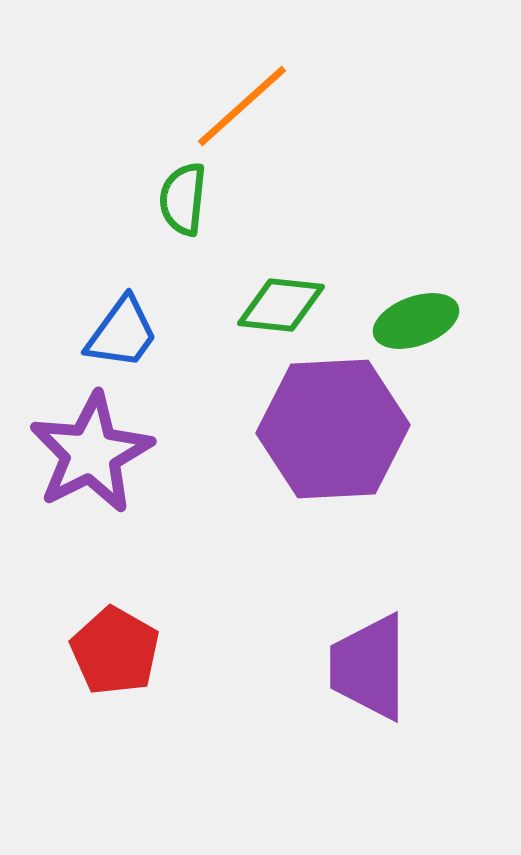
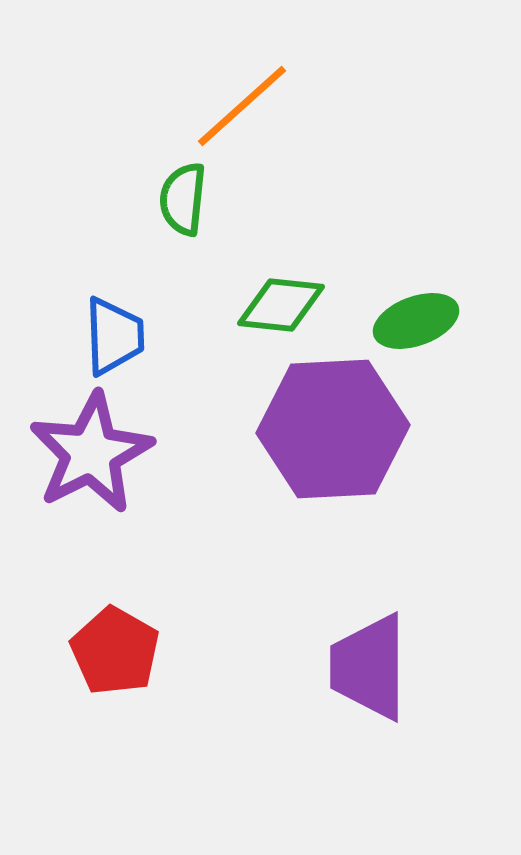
blue trapezoid: moved 8 px left, 3 px down; rotated 38 degrees counterclockwise
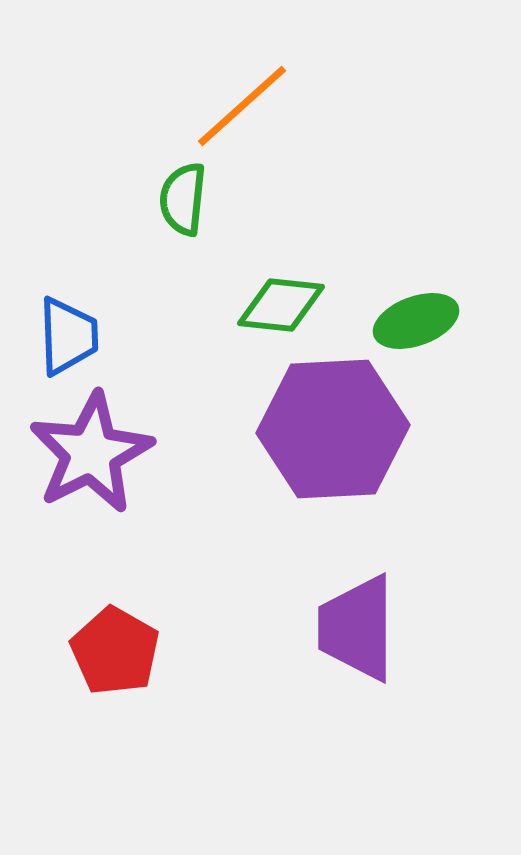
blue trapezoid: moved 46 px left
purple trapezoid: moved 12 px left, 39 px up
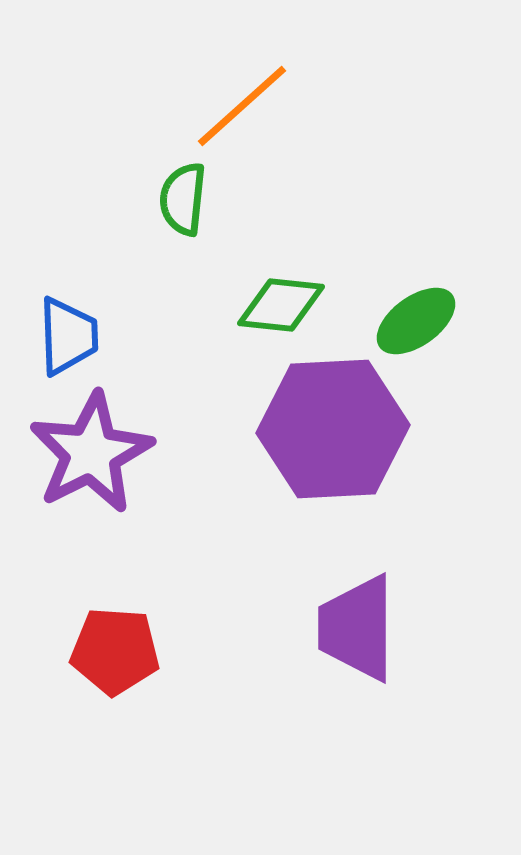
green ellipse: rotated 16 degrees counterclockwise
red pentagon: rotated 26 degrees counterclockwise
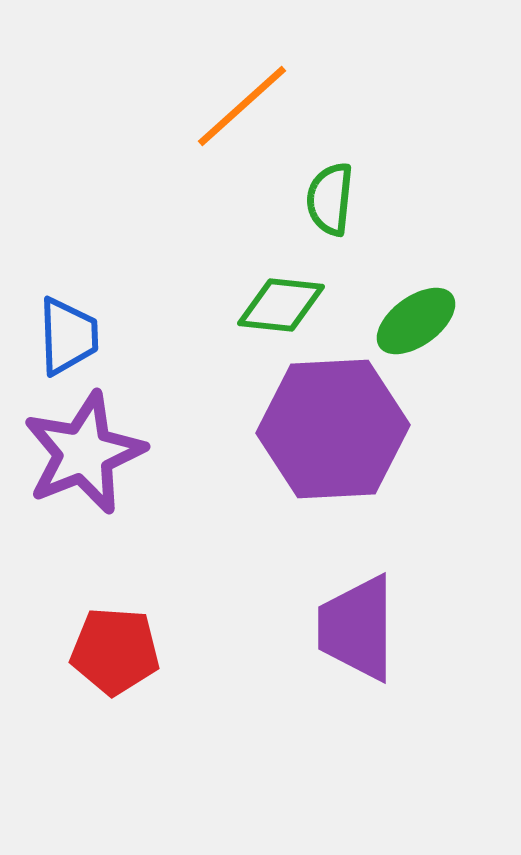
green semicircle: moved 147 px right
purple star: moved 7 px left; rotated 5 degrees clockwise
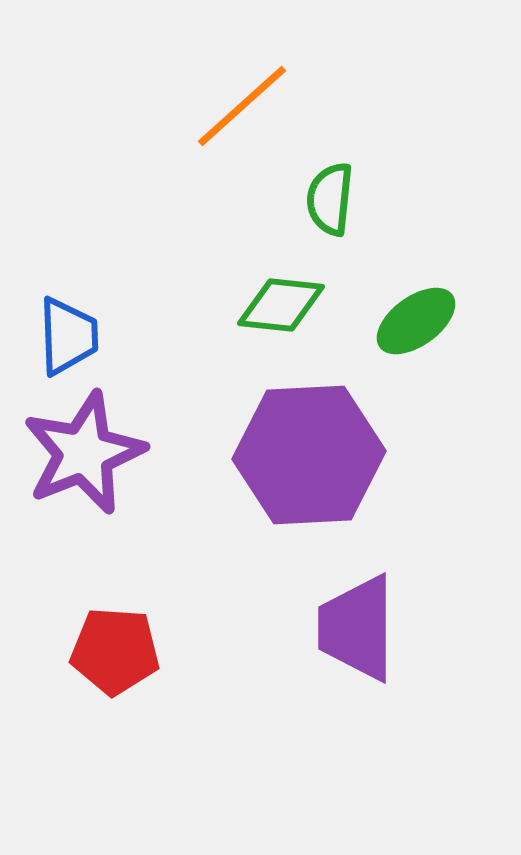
purple hexagon: moved 24 px left, 26 px down
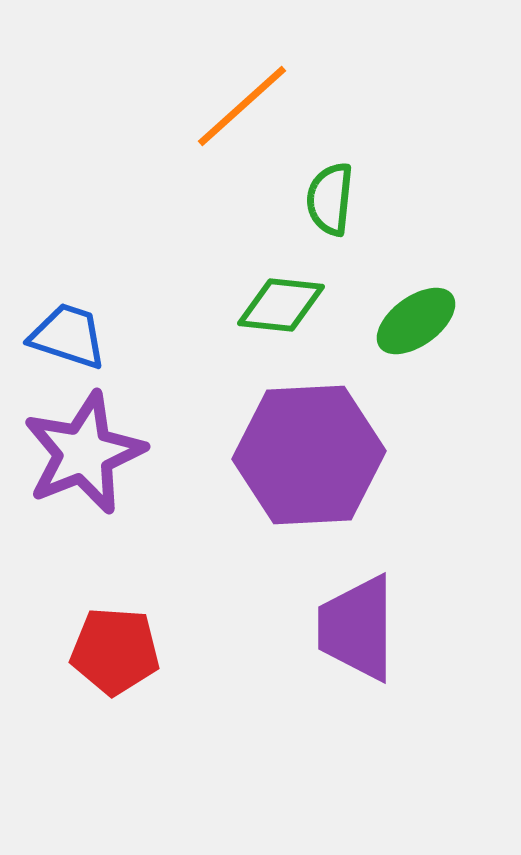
blue trapezoid: rotated 70 degrees counterclockwise
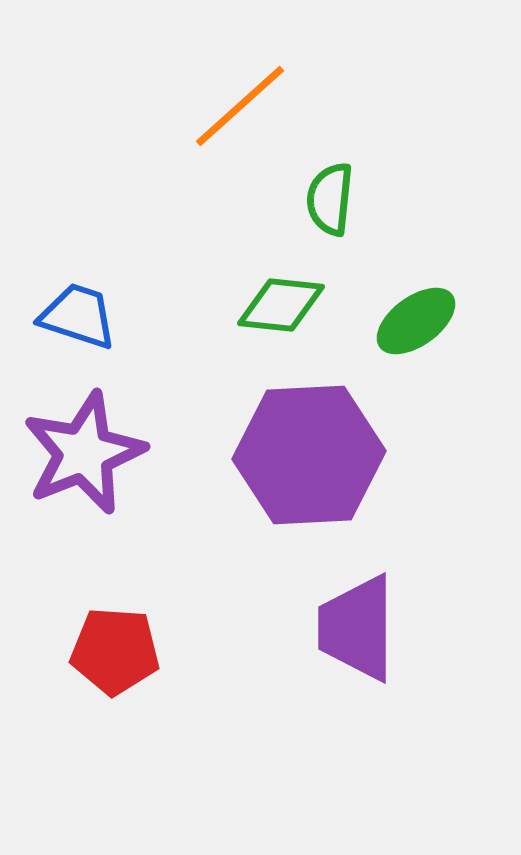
orange line: moved 2 px left
blue trapezoid: moved 10 px right, 20 px up
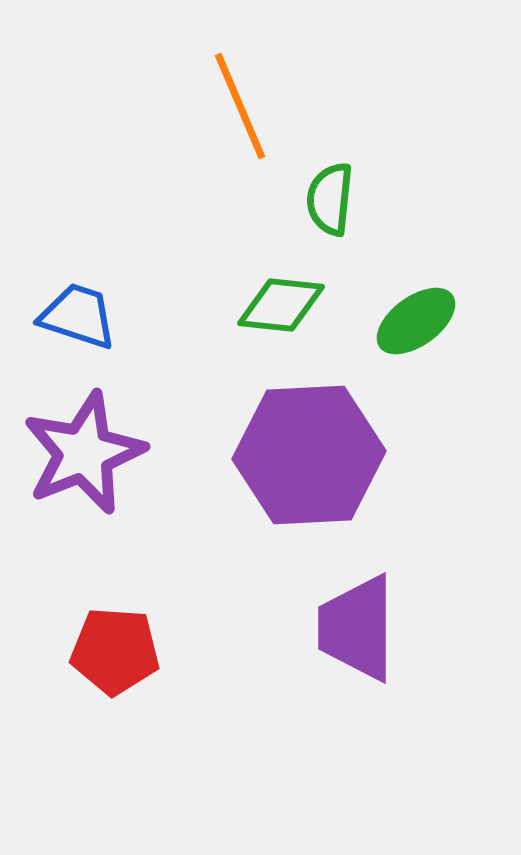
orange line: rotated 71 degrees counterclockwise
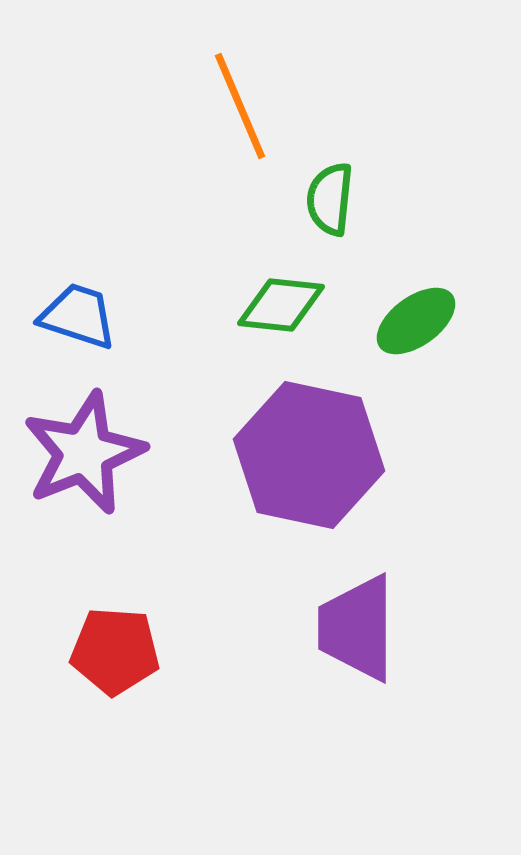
purple hexagon: rotated 15 degrees clockwise
